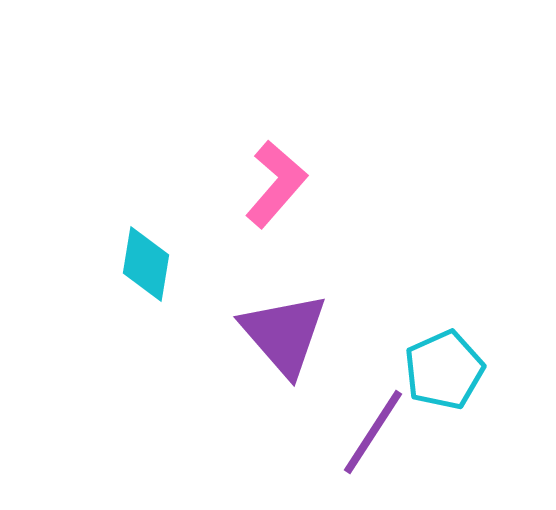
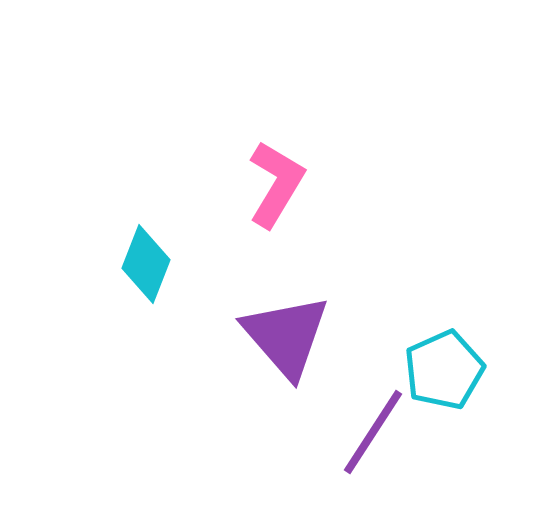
pink L-shape: rotated 10 degrees counterclockwise
cyan diamond: rotated 12 degrees clockwise
purple triangle: moved 2 px right, 2 px down
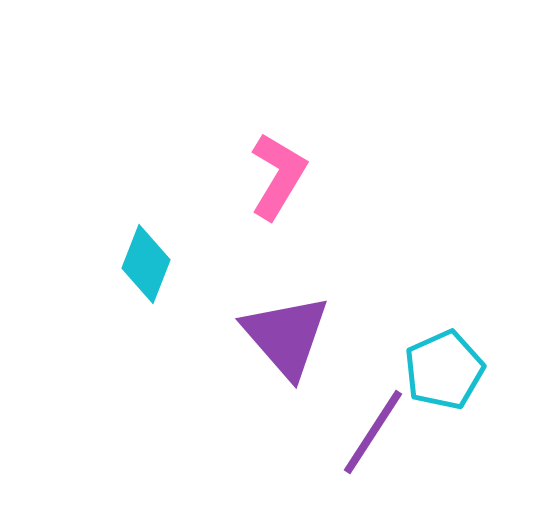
pink L-shape: moved 2 px right, 8 px up
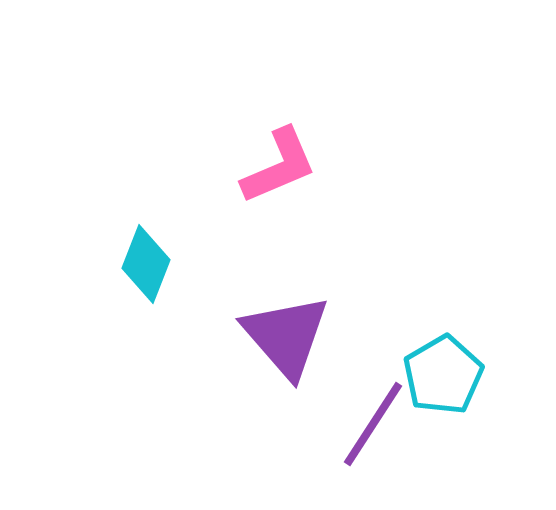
pink L-shape: moved 1 px right, 10 px up; rotated 36 degrees clockwise
cyan pentagon: moved 1 px left, 5 px down; rotated 6 degrees counterclockwise
purple line: moved 8 px up
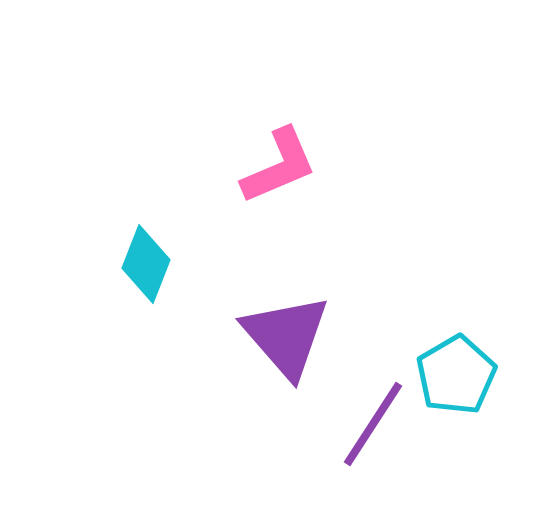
cyan pentagon: moved 13 px right
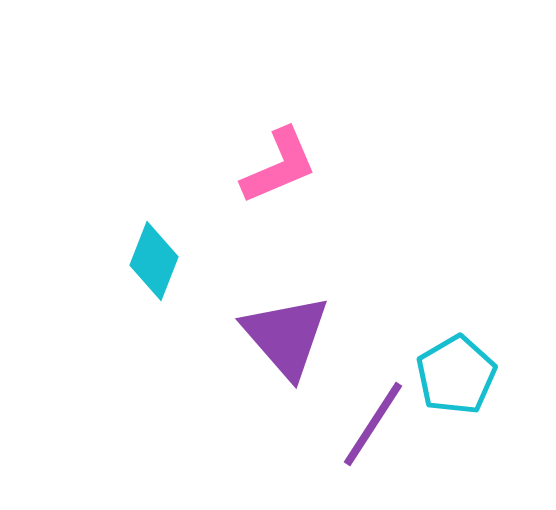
cyan diamond: moved 8 px right, 3 px up
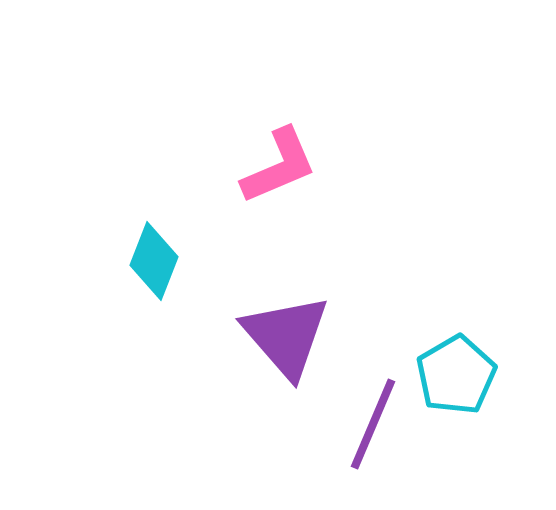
purple line: rotated 10 degrees counterclockwise
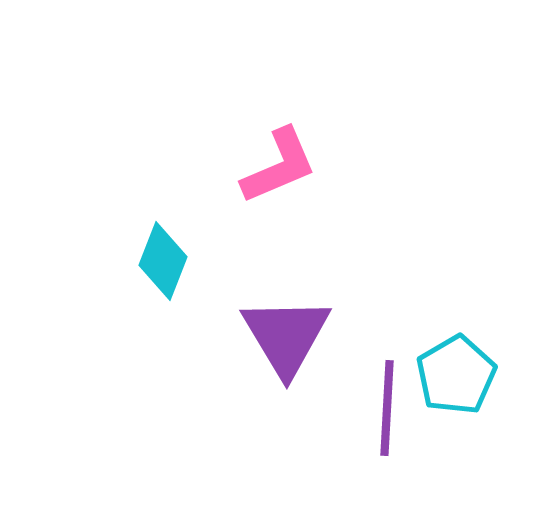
cyan diamond: moved 9 px right
purple triangle: rotated 10 degrees clockwise
purple line: moved 14 px right, 16 px up; rotated 20 degrees counterclockwise
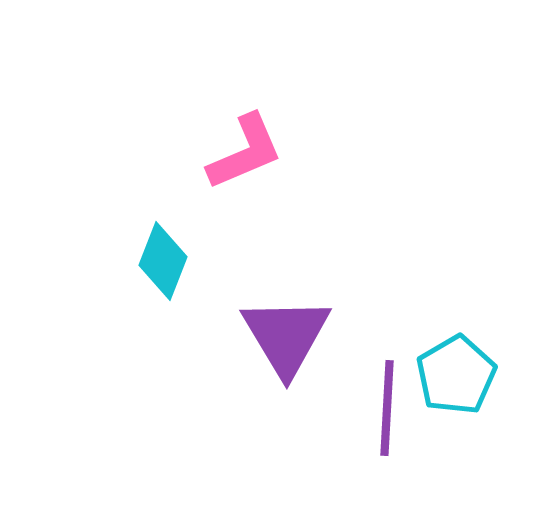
pink L-shape: moved 34 px left, 14 px up
